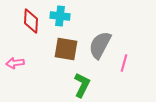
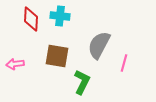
red diamond: moved 2 px up
gray semicircle: moved 1 px left
brown square: moved 9 px left, 7 px down
pink arrow: moved 1 px down
green L-shape: moved 3 px up
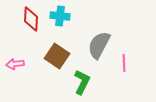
brown square: rotated 25 degrees clockwise
pink line: rotated 18 degrees counterclockwise
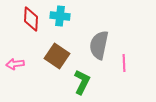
gray semicircle: rotated 16 degrees counterclockwise
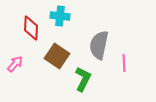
red diamond: moved 9 px down
pink arrow: rotated 138 degrees clockwise
green L-shape: moved 1 px right, 3 px up
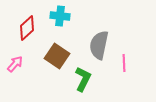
red diamond: moved 4 px left; rotated 45 degrees clockwise
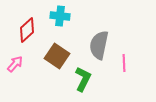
red diamond: moved 2 px down
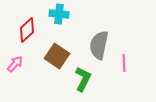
cyan cross: moved 1 px left, 2 px up
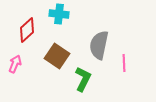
pink arrow: rotated 18 degrees counterclockwise
